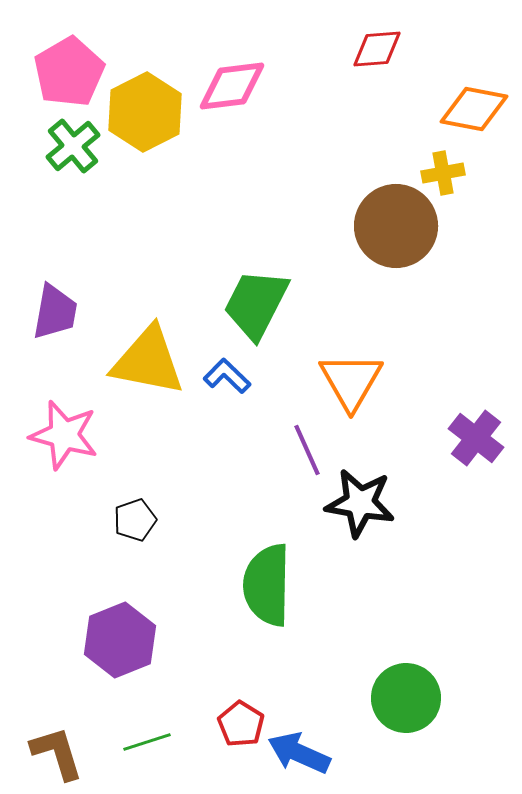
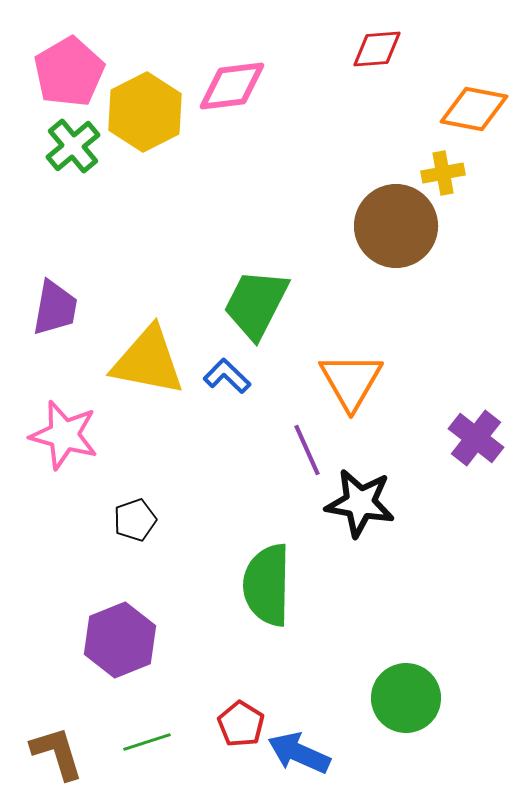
purple trapezoid: moved 4 px up
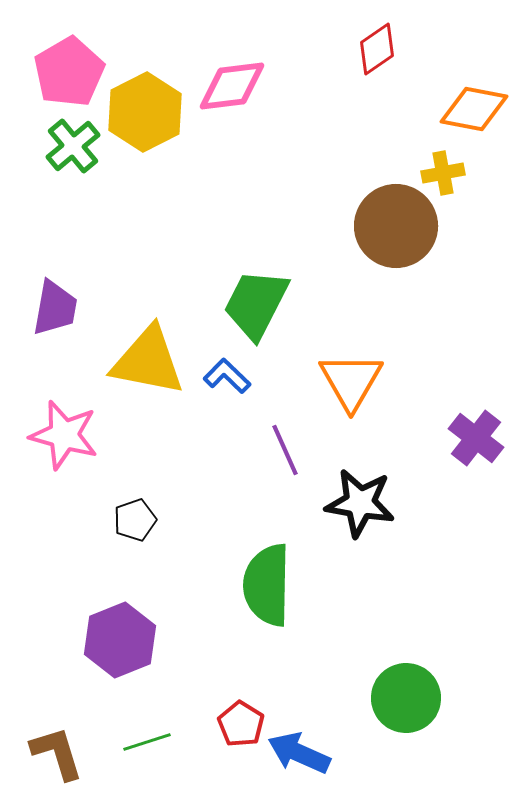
red diamond: rotated 30 degrees counterclockwise
purple line: moved 22 px left
